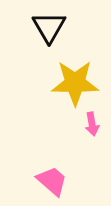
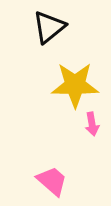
black triangle: rotated 21 degrees clockwise
yellow star: moved 2 px down
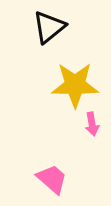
pink trapezoid: moved 2 px up
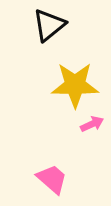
black triangle: moved 2 px up
pink arrow: rotated 105 degrees counterclockwise
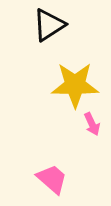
black triangle: rotated 6 degrees clockwise
pink arrow: rotated 90 degrees clockwise
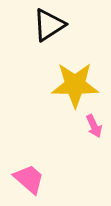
pink arrow: moved 2 px right, 2 px down
pink trapezoid: moved 23 px left
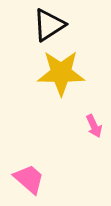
yellow star: moved 14 px left, 12 px up
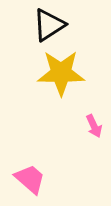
pink trapezoid: moved 1 px right
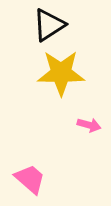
pink arrow: moved 5 px left, 1 px up; rotated 50 degrees counterclockwise
